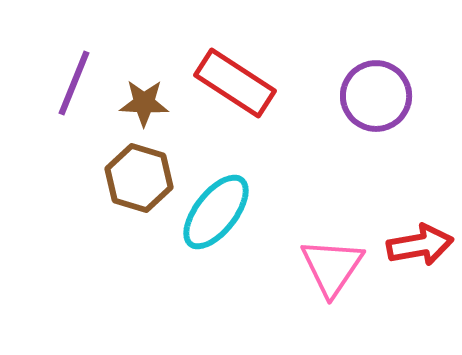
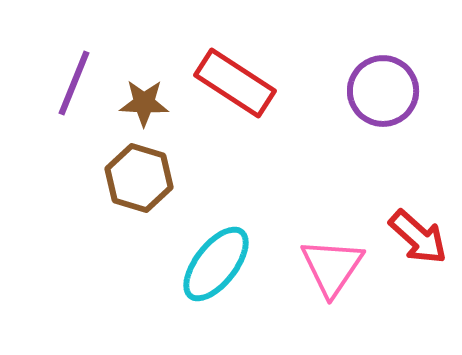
purple circle: moved 7 px right, 5 px up
cyan ellipse: moved 52 px down
red arrow: moved 2 px left, 8 px up; rotated 52 degrees clockwise
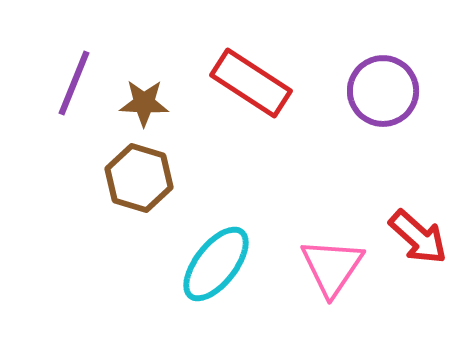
red rectangle: moved 16 px right
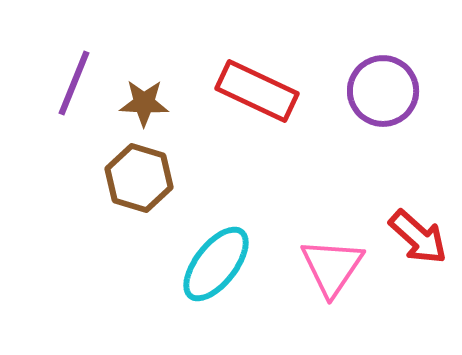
red rectangle: moved 6 px right, 8 px down; rotated 8 degrees counterclockwise
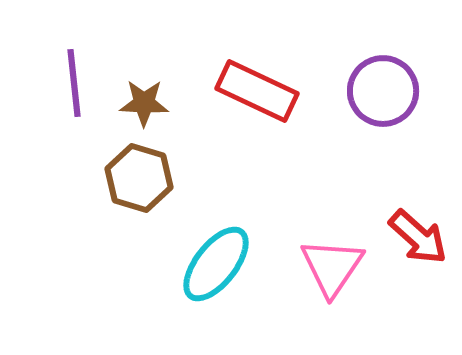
purple line: rotated 28 degrees counterclockwise
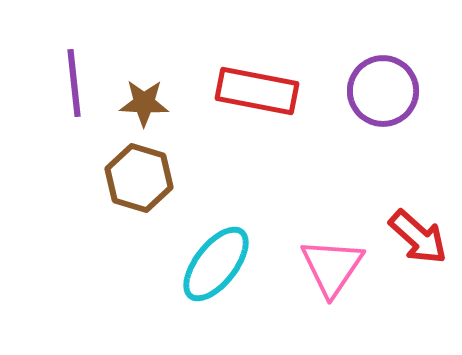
red rectangle: rotated 14 degrees counterclockwise
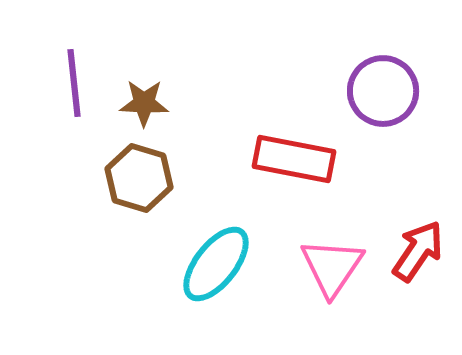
red rectangle: moved 37 px right, 68 px down
red arrow: moved 14 px down; rotated 98 degrees counterclockwise
